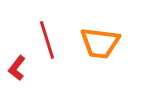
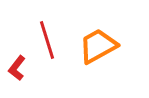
orange trapezoid: moved 2 px left, 3 px down; rotated 144 degrees clockwise
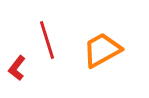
orange trapezoid: moved 4 px right, 4 px down
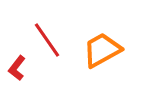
red line: rotated 18 degrees counterclockwise
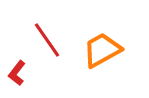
red L-shape: moved 5 px down
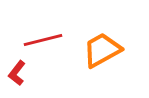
red line: moved 4 px left; rotated 69 degrees counterclockwise
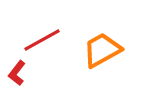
red line: moved 1 px left; rotated 15 degrees counterclockwise
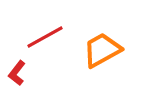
red line: moved 3 px right, 3 px up
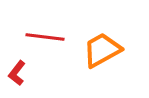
red line: rotated 36 degrees clockwise
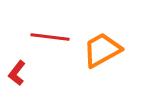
red line: moved 5 px right
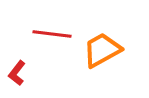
red line: moved 2 px right, 3 px up
